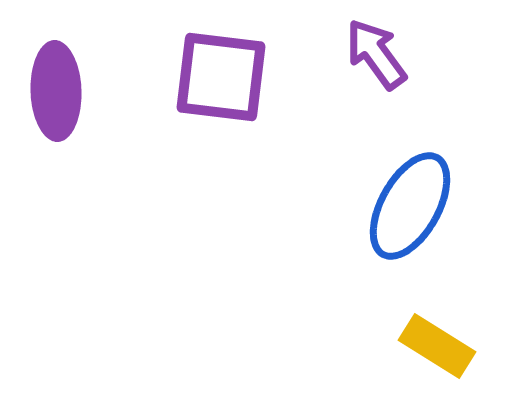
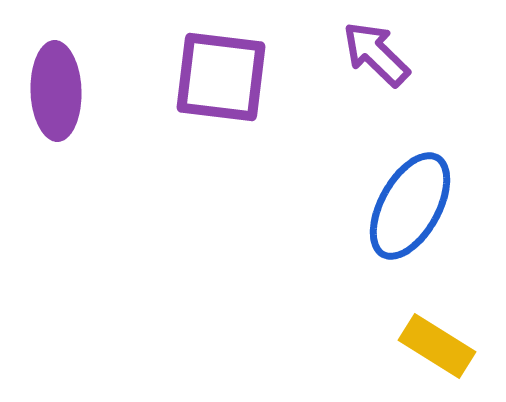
purple arrow: rotated 10 degrees counterclockwise
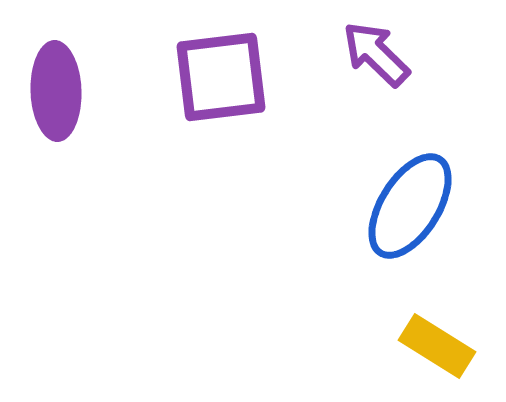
purple square: rotated 14 degrees counterclockwise
blue ellipse: rotated 3 degrees clockwise
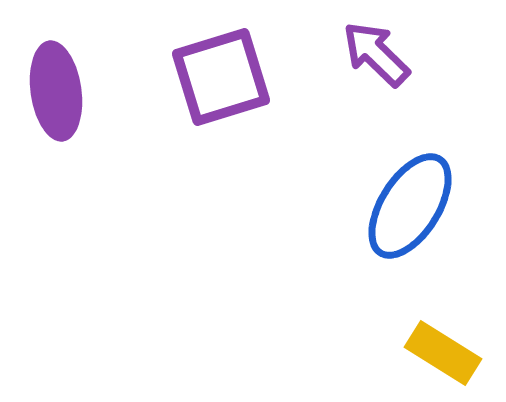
purple square: rotated 10 degrees counterclockwise
purple ellipse: rotated 6 degrees counterclockwise
yellow rectangle: moved 6 px right, 7 px down
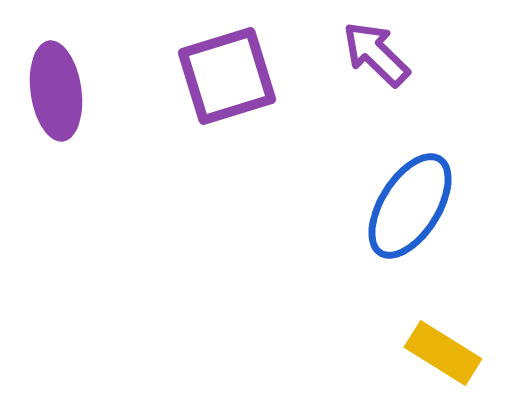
purple square: moved 6 px right, 1 px up
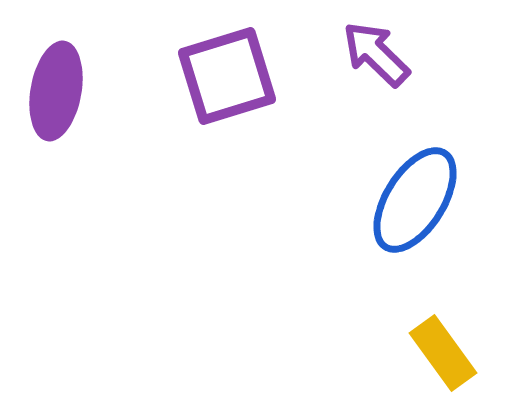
purple ellipse: rotated 18 degrees clockwise
blue ellipse: moved 5 px right, 6 px up
yellow rectangle: rotated 22 degrees clockwise
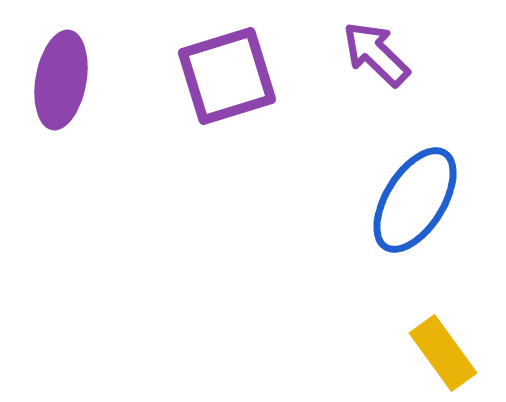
purple ellipse: moved 5 px right, 11 px up
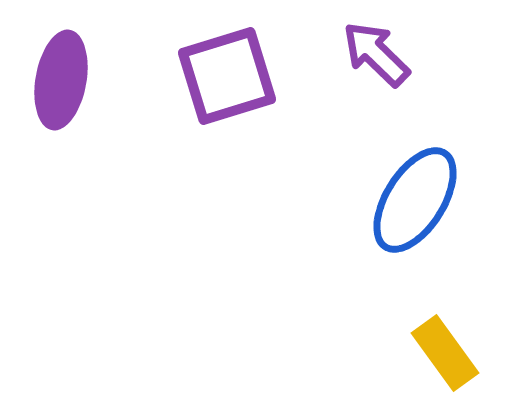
yellow rectangle: moved 2 px right
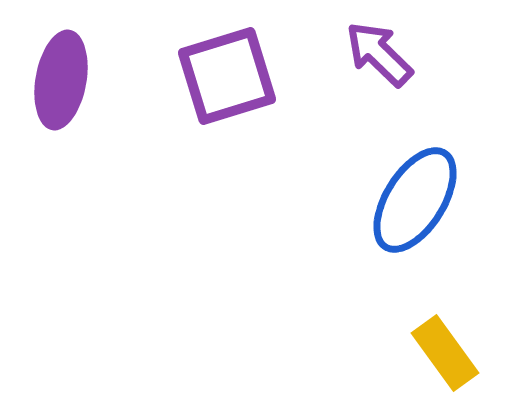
purple arrow: moved 3 px right
